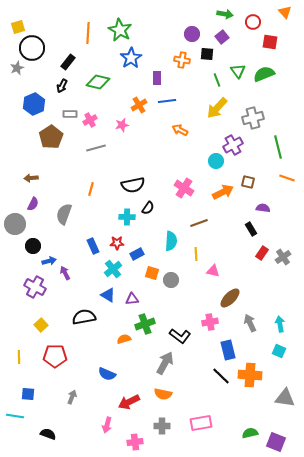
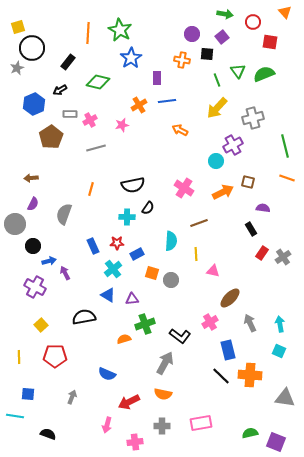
black arrow at (62, 86): moved 2 px left, 4 px down; rotated 32 degrees clockwise
green line at (278, 147): moved 7 px right, 1 px up
pink cross at (210, 322): rotated 21 degrees counterclockwise
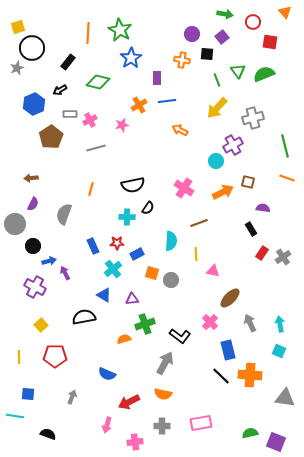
blue triangle at (108, 295): moved 4 px left
pink cross at (210, 322): rotated 14 degrees counterclockwise
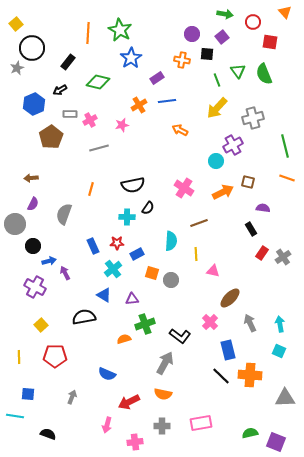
yellow square at (18, 27): moved 2 px left, 3 px up; rotated 24 degrees counterclockwise
green semicircle at (264, 74): rotated 90 degrees counterclockwise
purple rectangle at (157, 78): rotated 56 degrees clockwise
gray line at (96, 148): moved 3 px right
gray triangle at (285, 398): rotated 10 degrees counterclockwise
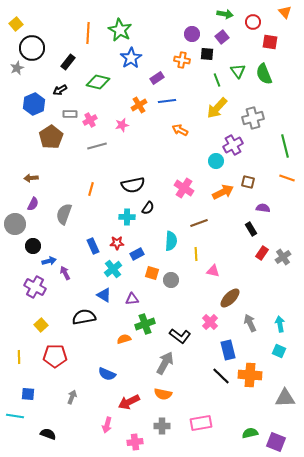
gray line at (99, 148): moved 2 px left, 2 px up
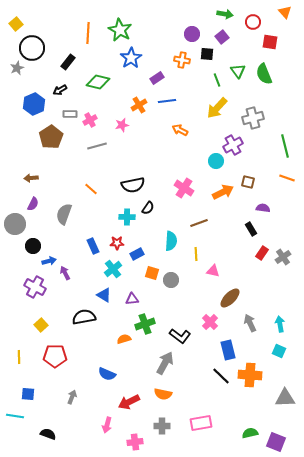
orange line at (91, 189): rotated 64 degrees counterclockwise
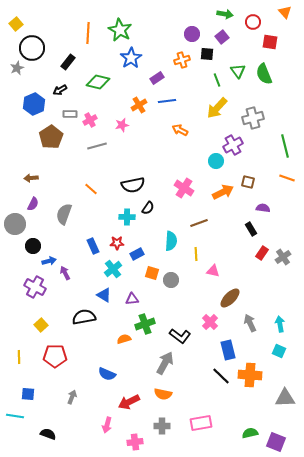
orange cross at (182, 60): rotated 28 degrees counterclockwise
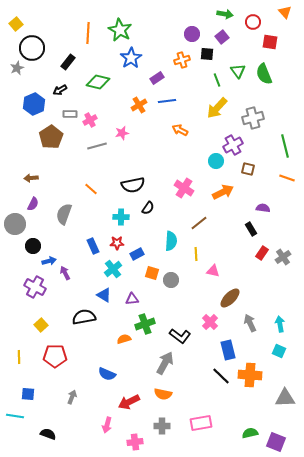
pink star at (122, 125): moved 8 px down
brown square at (248, 182): moved 13 px up
cyan cross at (127, 217): moved 6 px left
brown line at (199, 223): rotated 18 degrees counterclockwise
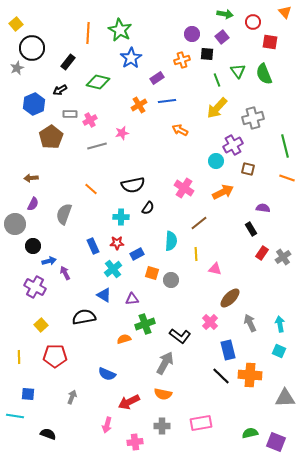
pink triangle at (213, 271): moved 2 px right, 2 px up
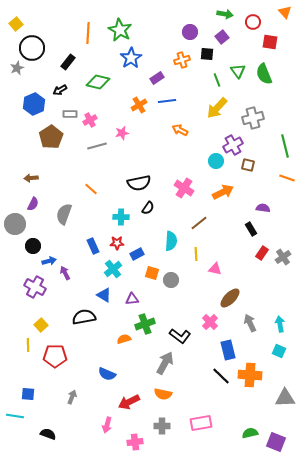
purple circle at (192, 34): moved 2 px left, 2 px up
brown square at (248, 169): moved 4 px up
black semicircle at (133, 185): moved 6 px right, 2 px up
yellow line at (19, 357): moved 9 px right, 12 px up
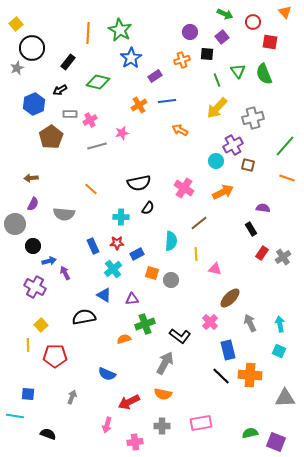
green arrow at (225, 14): rotated 14 degrees clockwise
purple rectangle at (157, 78): moved 2 px left, 2 px up
green line at (285, 146): rotated 55 degrees clockwise
gray semicircle at (64, 214): rotated 105 degrees counterclockwise
